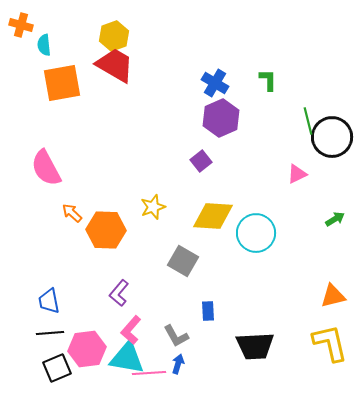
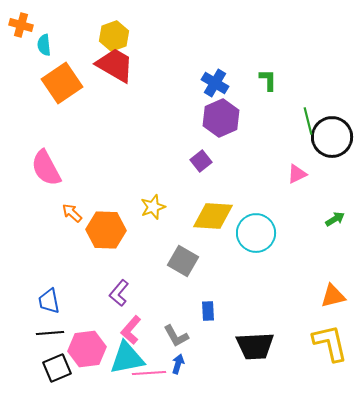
orange square: rotated 24 degrees counterclockwise
cyan triangle: rotated 21 degrees counterclockwise
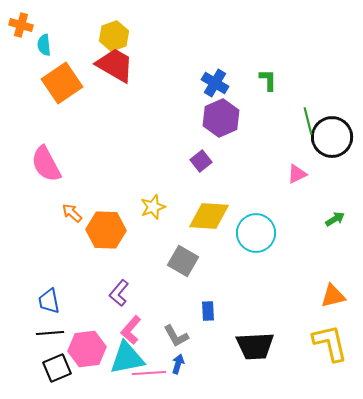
pink semicircle: moved 4 px up
yellow diamond: moved 4 px left
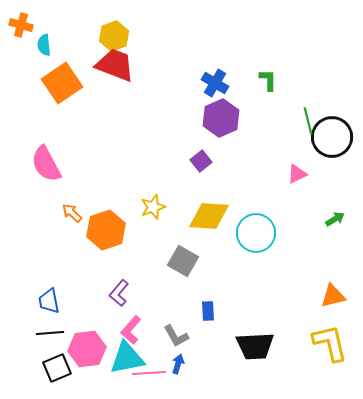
red trapezoid: rotated 9 degrees counterclockwise
orange hexagon: rotated 21 degrees counterclockwise
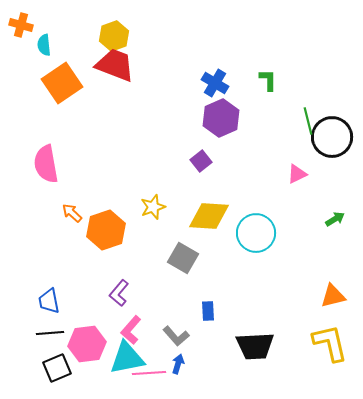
pink semicircle: rotated 18 degrees clockwise
gray square: moved 3 px up
gray L-shape: rotated 12 degrees counterclockwise
pink hexagon: moved 5 px up
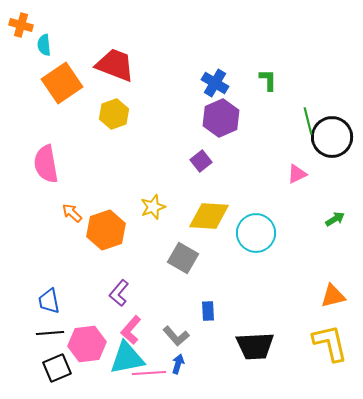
yellow hexagon: moved 78 px down
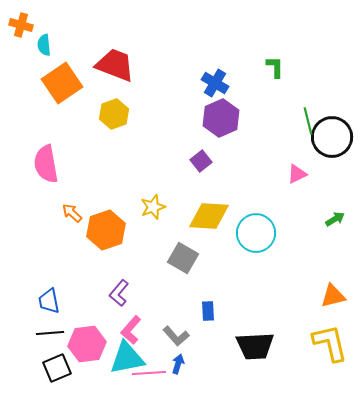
green L-shape: moved 7 px right, 13 px up
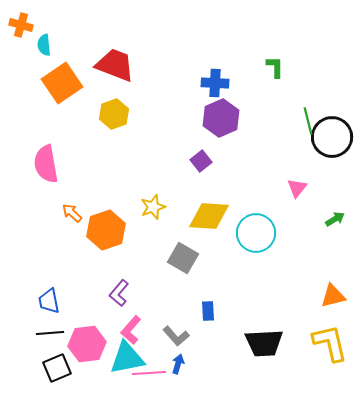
blue cross: rotated 28 degrees counterclockwise
pink triangle: moved 14 px down; rotated 25 degrees counterclockwise
black trapezoid: moved 9 px right, 3 px up
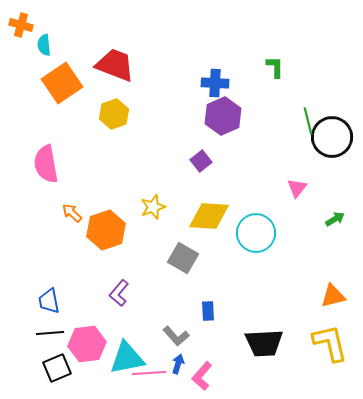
purple hexagon: moved 2 px right, 2 px up
pink L-shape: moved 71 px right, 46 px down
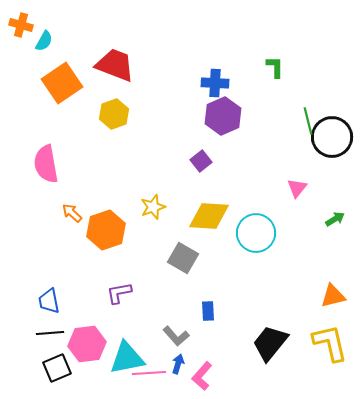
cyan semicircle: moved 4 px up; rotated 145 degrees counterclockwise
purple L-shape: rotated 40 degrees clockwise
black trapezoid: moved 6 px right; rotated 132 degrees clockwise
